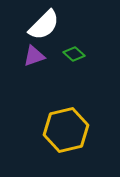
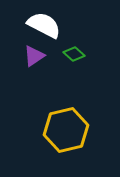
white semicircle: rotated 108 degrees counterclockwise
purple triangle: rotated 15 degrees counterclockwise
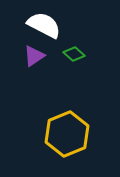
yellow hexagon: moved 1 px right, 4 px down; rotated 9 degrees counterclockwise
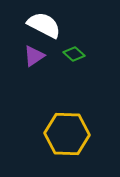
yellow hexagon: rotated 24 degrees clockwise
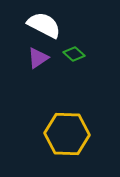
purple triangle: moved 4 px right, 2 px down
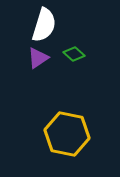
white semicircle: rotated 80 degrees clockwise
yellow hexagon: rotated 9 degrees clockwise
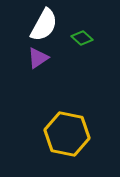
white semicircle: rotated 12 degrees clockwise
green diamond: moved 8 px right, 16 px up
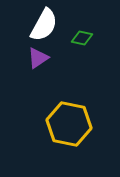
green diamond: rotated 30 degrees counterclockwise
yellow hexagon: moved 2 px right, 10 px up
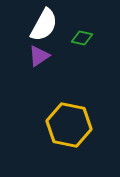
purple triangle: moved 1 px right, 2 px up
yellow hexagon: moved 1 px down
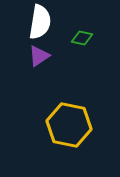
white semicircle: moved 4 px left, 3 px up; rotated 20 degrees counterclockwise
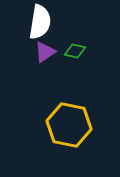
green diamond: moved 7 px left, 13 px down
purple triangle: moved 6 px right, 4 px up
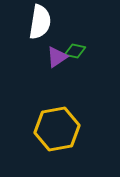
purple triangle: moved 12 px right, 5 px down
yellow hexagon: moved 12 px left, 4 px down; rotated 21 degrees counterclockwise
